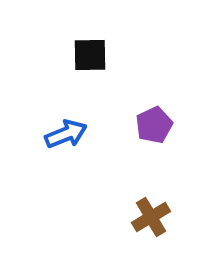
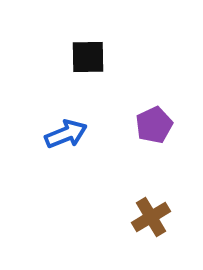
black square: moved 2 px left, 2 px down
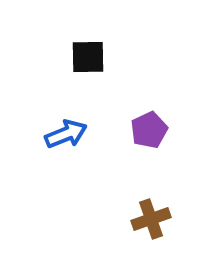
purple pentagon: moved 5 px left, 5 px down
brown cross: moved 2 px down; rotated 12 degrees clockwise
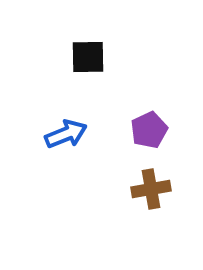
brown cross: moved 30 px up; rotated 9 degrees clockwise
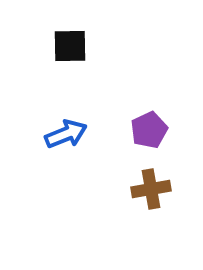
black square: moved 18 px left, 11 px up
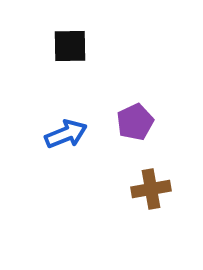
purple pentagon: moved 14 px left, 8 px up
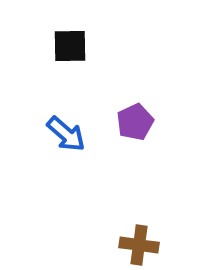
blue arrow: rotated 63 degrees clockwise
brown cross: moved 12 px left, 56 px down; rotated 18 degrees clockwise
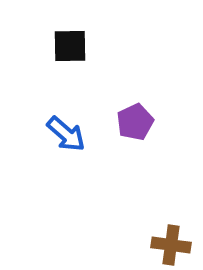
brown cross: moved 32 px right
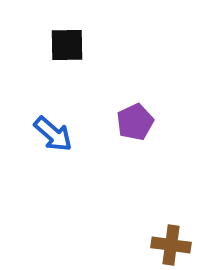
black square: moved 3 px left, 1 px up
blue arrow: moved 13 px left
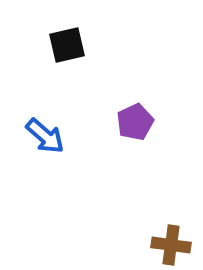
black square: rotated 12 degrees counterclockwise
blue arrow: moved 8 px left, 2 px down
